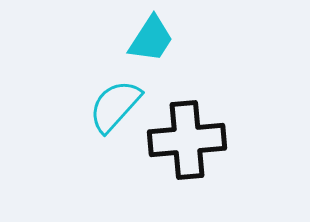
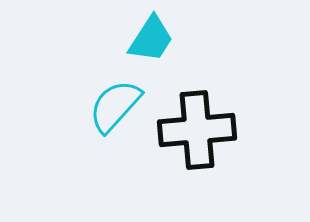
black cross: moved 10 px right, 10 px up
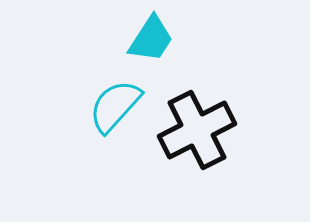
black cross: rotated 22 degrees counterclockwise
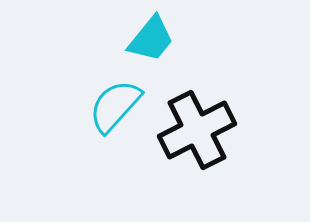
cyan trapezoid: rotated 6 degrees clockwise
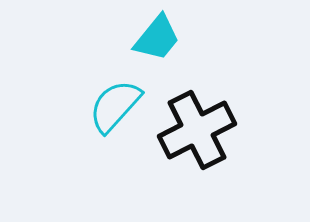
cyan trapezoid: moved 6 px right, 1 px up
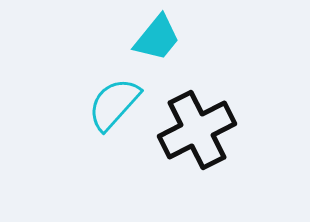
cyan semicircle: moved 1 px left, 2 px up
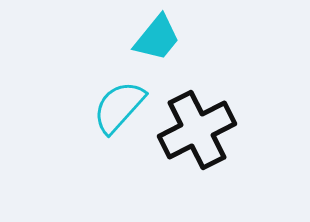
cyan semicircle: moved 5 px right, 3 px down
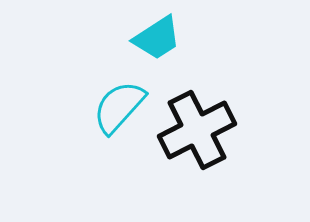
cyan trapezoid: rotated 18 degrees clockwise
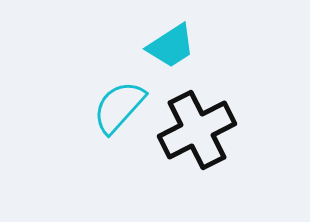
cyan trapezoid: moved 14 px right, 8 px down
